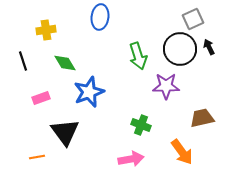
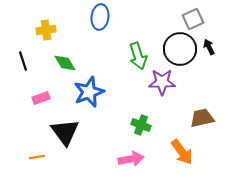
purple star: moved 4 px left, 4 px up
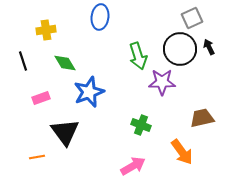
gray square: moved 1 px left, 1 px up
pink arrow: moved 2 px right, 7 px down; rotated 20 degrees counterclockwise
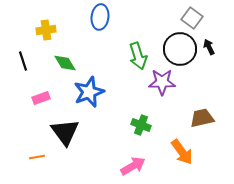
gray square: rotated 30 degrees counterclockwise
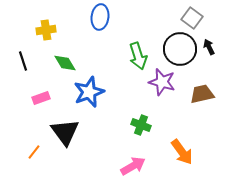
purple star: rotated 16 degrees clockwise
brown trapezoid: moved 24 px up
orange line: moved 3 px left, 5 px up; rotated 42 degrees counterclockwise
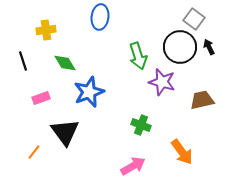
gray square: moved 2 px right, 1 px down
black circle: moved 2 px up
brown trapezoid: moved 6 px down
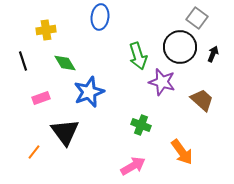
gray square: moved 3 px right, 1 px up
black arrow: moved 4 px right, 7 px down; rotated 49 degrees clockwise
brown trapezoid: rotated 55 degrees clockwise
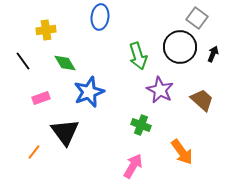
black line: rotated 18 degrees counterclockwise
purple star: moved 2 px left, 8 px down; rotated 12 degrees clockwise
pink arrow: rotated 30 degrees counterclockwise
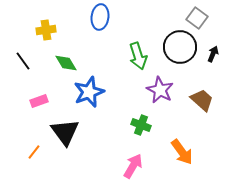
green diamond: moved 1 px right
pink rectangle: moved 2 px left, 3 px down
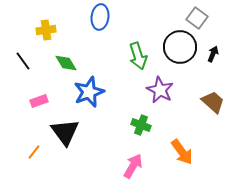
brown trapezoid: moved 11 px right, 2 px down
